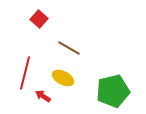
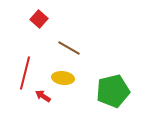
yellow ellipse: rotated 20 degrees counterclockwise
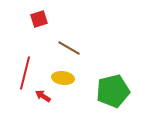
red square: rotated 30 degrees clockwise
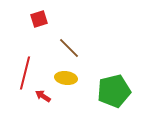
brown line: rotated 15 degrees clockwise
yellow ellipse: moved 3 px right
green pentagon: moved 1 px right
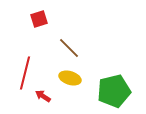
yellow ellipse: moved 4 px right; rotated 10 degrees clockwise
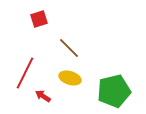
red line: rotated 12 degrees clockwise
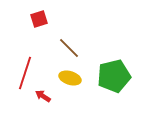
red line: rotated 8 degrees counterclockwise
green pentagon: moved 15 px up
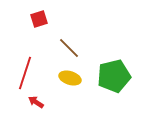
red arrow: moved 7 px left, 6 px down
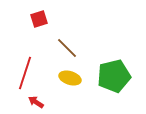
brown line: moved 2 px left
